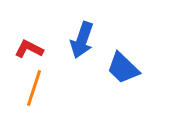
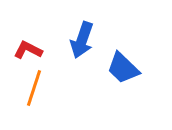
red L-shape: moved 1 px left, 1 px down
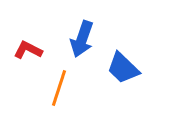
blue arrow: moved 1 px up
orange line: moved 25 px right
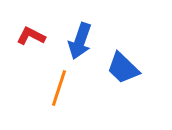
blue arrow: moved 2 px left, 2 px down
red L-shape: moved 3 px right, 14 px up
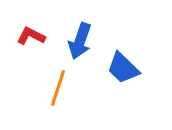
orange line: moved 1 px left
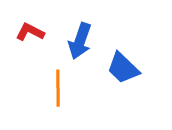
red L-shape: moved 1 px left, 4 px up
orange line: rotated 18 degrees counterclockwise
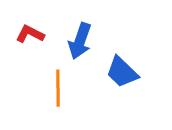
red L-shape: moved 2 px down
blue trapezoid: moved 1 px left, 4 px down
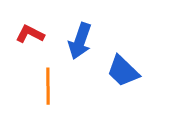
blue trapezoid: moved 1 px right, 1 px up
orange line: moved 10 px left, 2 px up
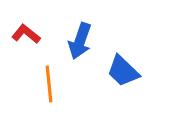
red L-shape: moved 4 px left; rotated 12 degrees clockwise
orange line: moved 1 px right, 2 px up; rotated 6 degrees counterclockwise
